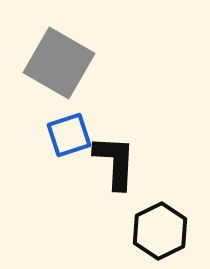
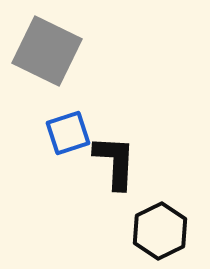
gray square: moved 12 px left, 12 px up; rotated 4 degrees counterclockwise
blue square: moved 1 px left, 2 px up
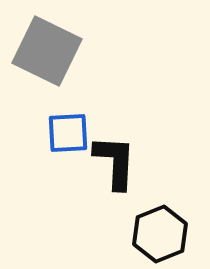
blue square: rotated 15 degrees clockwise
black hexagon: moved 3 px down; rotated 4 degrees clockwise
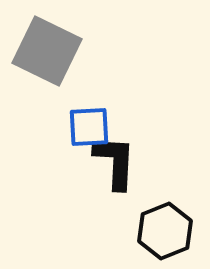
blue square: moved 21 px right, 6 px up
black hexagon: moved 5 px right, 3 px up
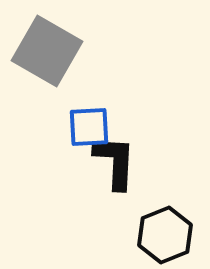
gray square: rotated 4 degrees clockwise
black hexagon: moved 4 px down
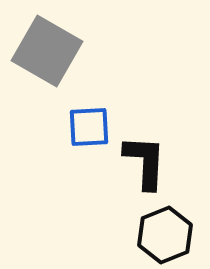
black L-shape: moved 30 px right
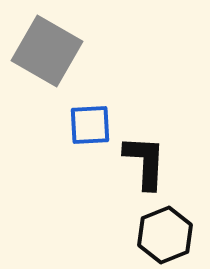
blue square: moved 1 px right, 2 px up
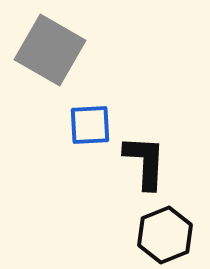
gray square: moved 3 px right, 1 px up
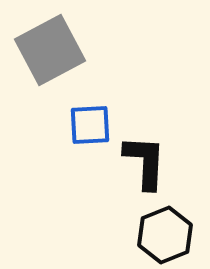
gray square: rotated 32 degrees clockwise
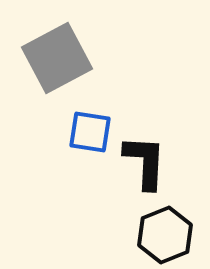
gray square: moved 7 px right, 8 px down
blue square: moved 7 px down; rotated 12 degrees clockwise
